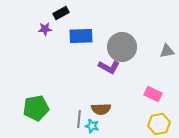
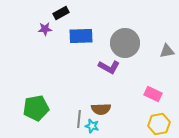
gray circle: moved 3 px right, 4 px up
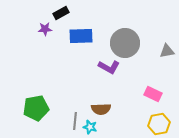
gray line: moved 4 px left, 2 px down
cyan star: moved 2 px left, 1 px down
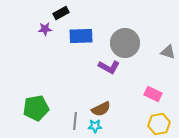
gray triangle: moved 1 px right, 1 px down; rotated 28 degrees clockwise
brown semicircle: rotated 24 degrees counterclockwise
cyan star: moved 5 px right, 1 px up; rotated 16 degrees counterclockwise
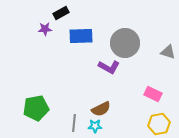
gray line: moved 1 px left, 2 px down
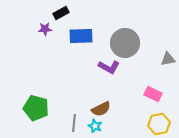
gray triangle: moved 7 px down; rotated 28 degrees counterclockwise
green pentagon: rotated 25 degrees clockwise
cyan star: rotated 24 degrees clockwise
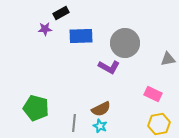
cyan star: moved 5 px right
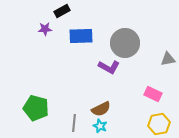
black rectangle: moved 1 px right, 2 px up
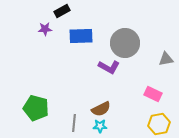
gray triangle: moved 2 px left
cyan star: rotated 24 degrees counterclockwise
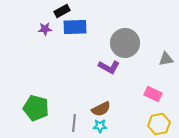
blue rectangle: moved 6 px left, 9 px up
